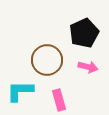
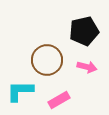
black pentagon: moved 2 px up; rotated 12 degrees clockwise
pink arrow: moved 1 px left
pink rectangle: rotated 75 degrees clockwise
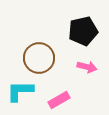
black pentagon: moved 1 px left
brown circle: moved 8 px left, 2 px up
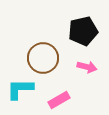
brown circle: moved 4 px right
cyan L-shape: moved 2 px up
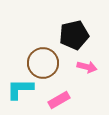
black pentagon: moved 9 px left, 4 px down
brown circle: moved 5 px down
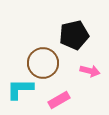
pink arrow: moved 3 px right, 4 px down
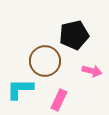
brown circle: moved 2 px right, 2 px up
pink arrow: moved 2 px right
pink rectangle: rotated 35 degrees counterclockwise
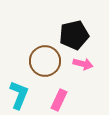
pink arrow: moved 9 px left, 7 px up
cyan L-shape: moved 1 px left, 6 px down; rotated 112 degrees clockwise
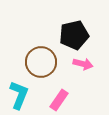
brown circle: moved 4 px left, 1 px down
pink rectangle: rotated 10 degrees clockwise
